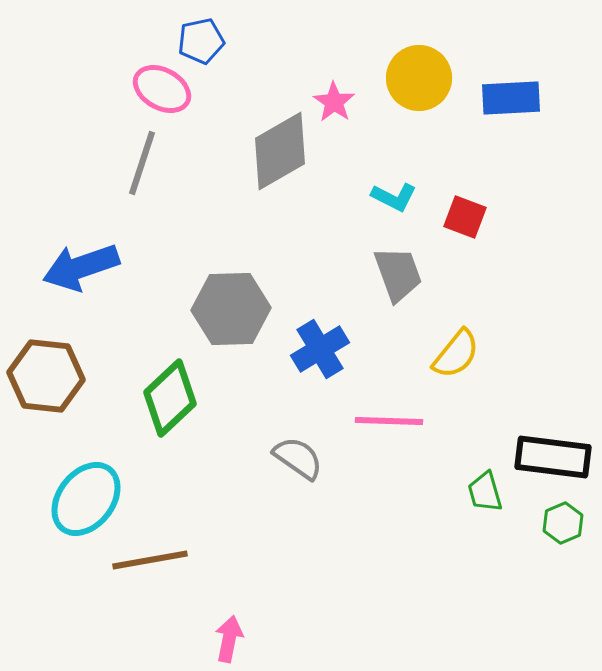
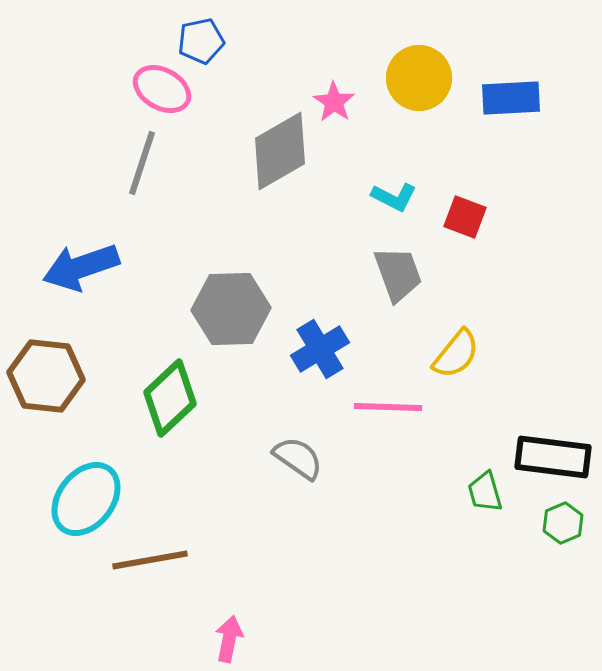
pink line: moved 1 px left, 14 px up
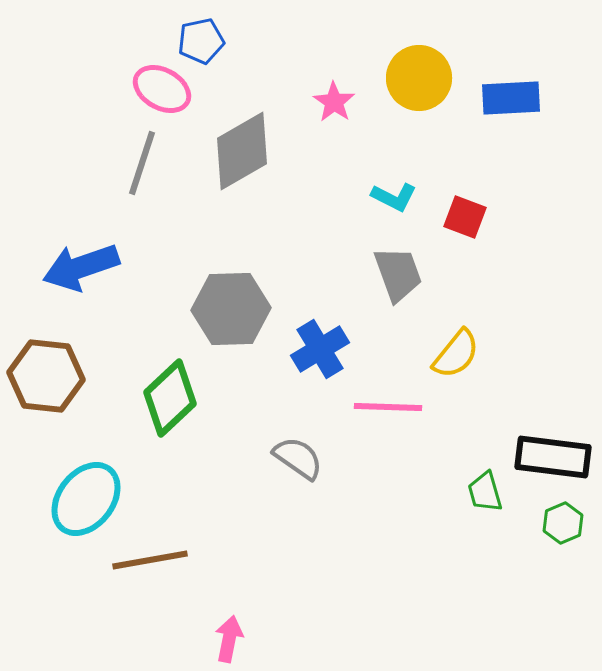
gray diamond: moved 38 px left
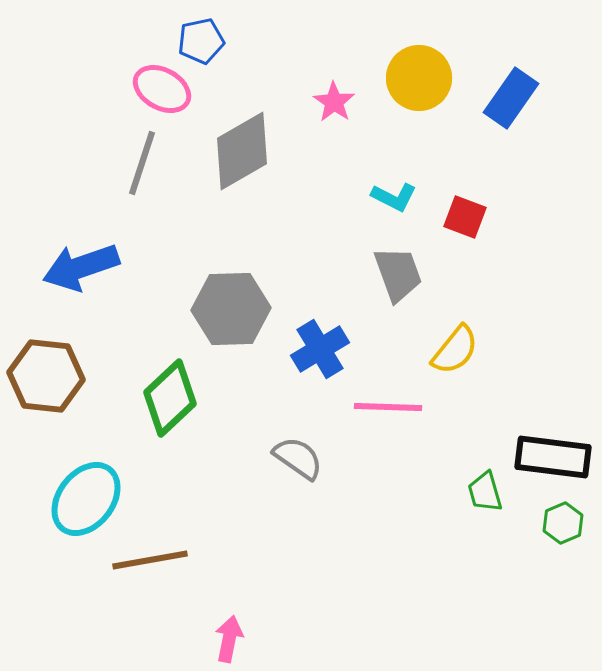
blue rectangle: rotated 52 degrees counterclockwise
yellow semicircle: moved 1 px left, 4 px up
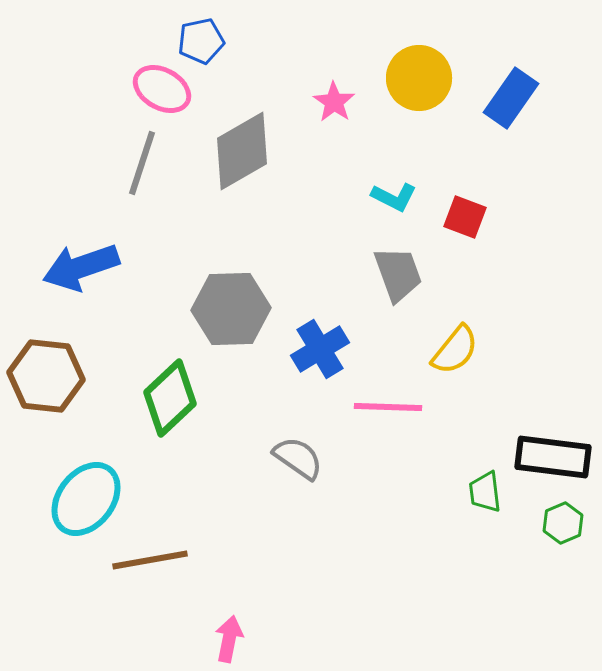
green trapezoid: rotated 9 degrees clockwise
